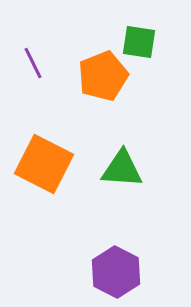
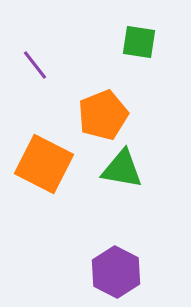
purple line: moved 2 px right, 2 px down; rotated 12 degrees counterclockwise
orange pentagon: moved 39 px down
green triangle: rotated 6 degrees clockwise
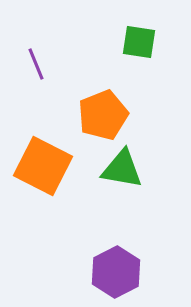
purple line: moved 1 px right, 1 px up; rotated 16 degrees clockwise
orange square: moved 1 px left, 2 px down
purple hexagon: rotated 6 degrees clockwise
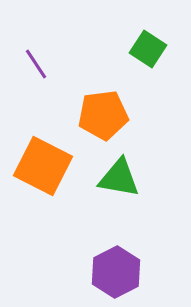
green square: moved 9 px right, 7 px down; rotated 24 degrees clockwise
purple line: rotated 12 degrees counterclockwise
orange pentagon: rotated 15 degrees clockwise
green triangle: moved 3 px left, 9 px down
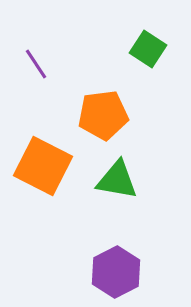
green triangle: moved 2 px left, 2 px down
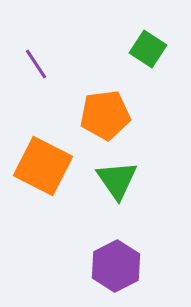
orange pentagon: moved 2 px right
green triangle: rotated 45 degrees clockwise
purple hexagon: moved 6 px up
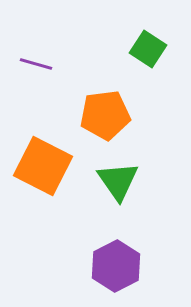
purple line: rotated 40 degrees counterclockwise
green triangle: moved 1 px right, 1 px down
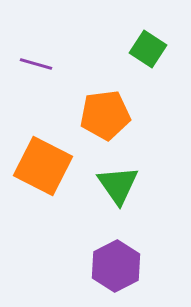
green triangle: moved 4 px down
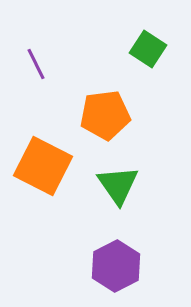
purple line: rotated 48 degrees clockwise
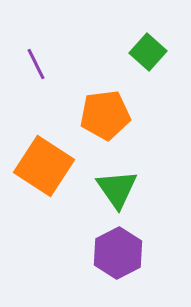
green square: moved 3 px down; rotated 9 degrees clockwise
orange square: moved 1 px right; rotated 6 degrees clockwise
green triangle: moved 1 px left, 4 px down
purple hexagon: moved 2 px right, 13 px up
